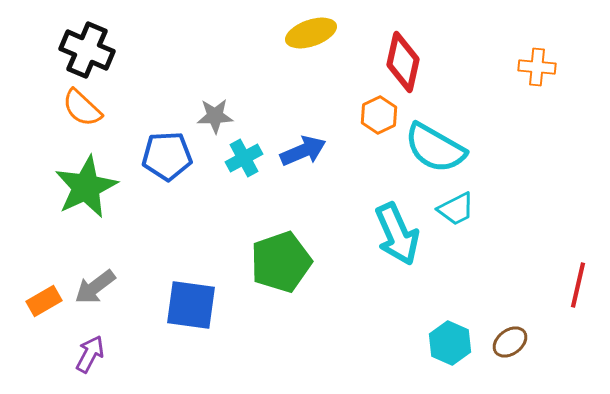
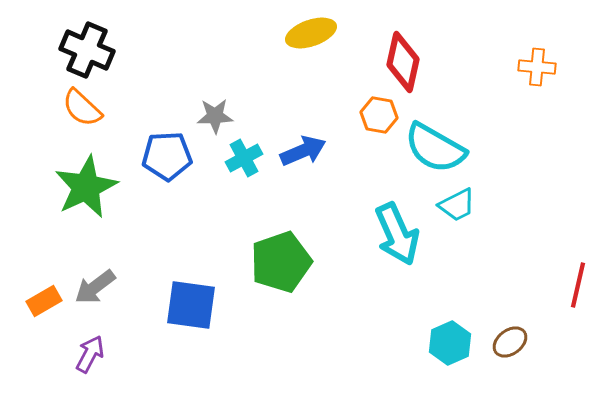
orange hexagon: rotated 24 degrees counterclockwise
cyan trapezoid: moved 1 px right, 4 px up
cyan hexagon: rotated 12 degrees clockwise
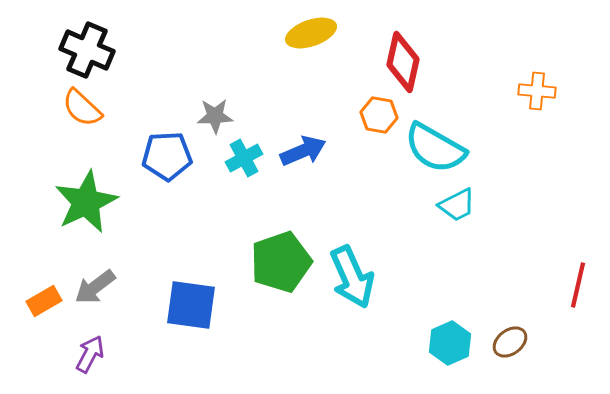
orange cross: moved 24 px down
green star: moved 15 px down
cyan arrow: moved 45 px left, 43 px down
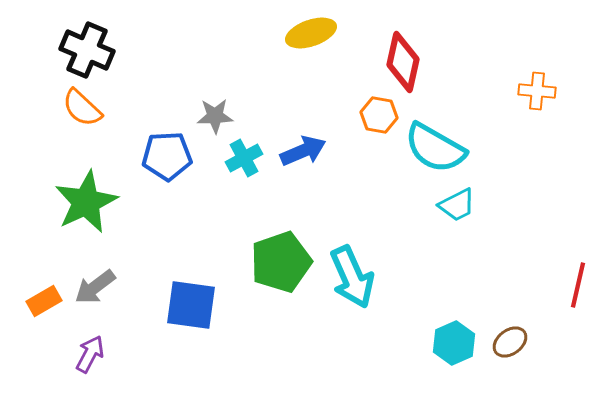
cyan hexagon: moved 4 px right
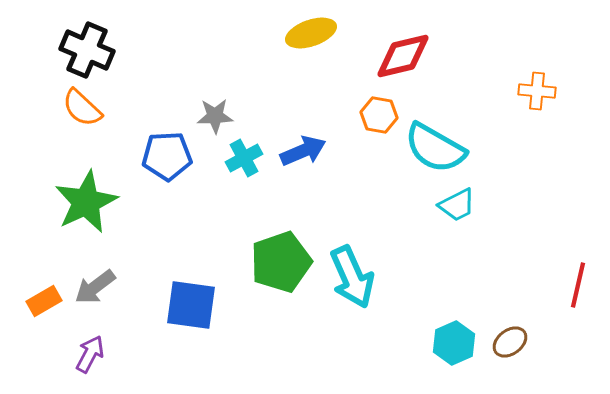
red diamond: moved 6 px up; rotated 64 degrees clockwise
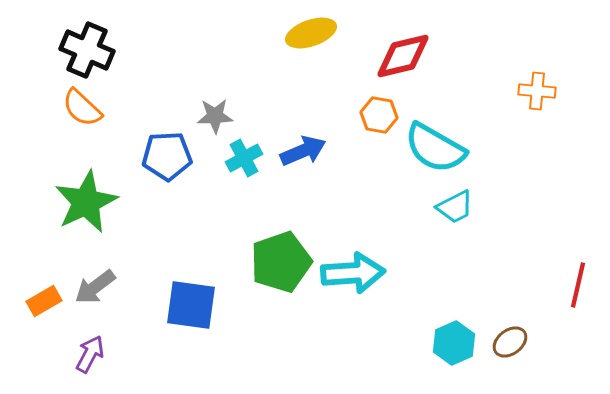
cyan trapezoid: moved 2 px left, 2 px down
cyan arrow: moved 1 px right, 4 px up; rotated 70 degrees counterclockwise
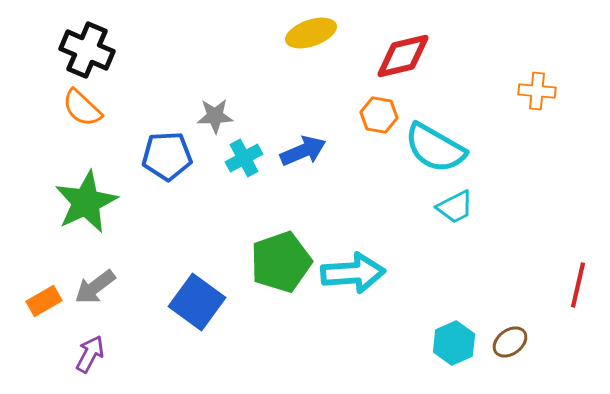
blue square: moved 6 px right, 3 px up; rotated 28 degrees clockwise
